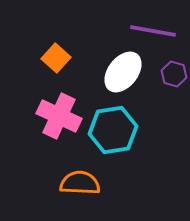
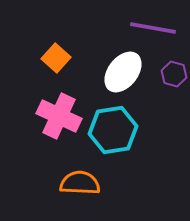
purple line: moved 3 px up
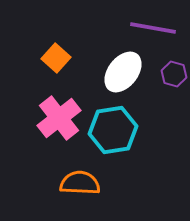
pink cross: moved 2 px down; rotated 27 degrees clockwise
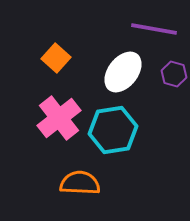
purple line: moved 1 px right, 1 px down
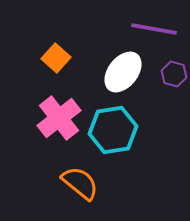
orange semicircle: rotated 36 degrees clockwise
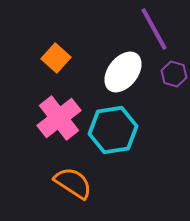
purple line: rotated 51 degrees clockwise
orange semicircle: moved 7 px left; rotated 6 degrees counterclockwise
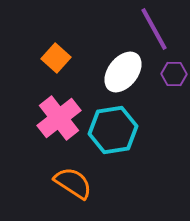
purple hexagon: rotated 15 degrees counterclockwise
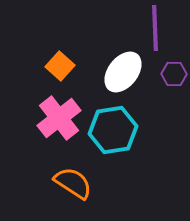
purple line: moved 1 px right, 1 px up; rotated 27 degrees clockwise
orange square: moved 4 px right, 8 px down
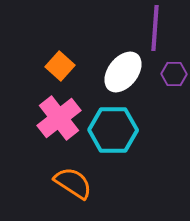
purple line: rotated 6 degrees clockwise
cyan hexagon: rotated 9 degrees clockwise
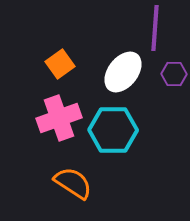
orange square: moved 2 px up; rotated 12 degrees clockwise
pink cross: rotated 18 degrees clockwise
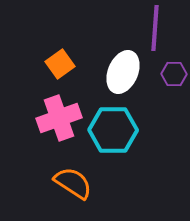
white ellipse: rotated 15 degrees counterclockwise
